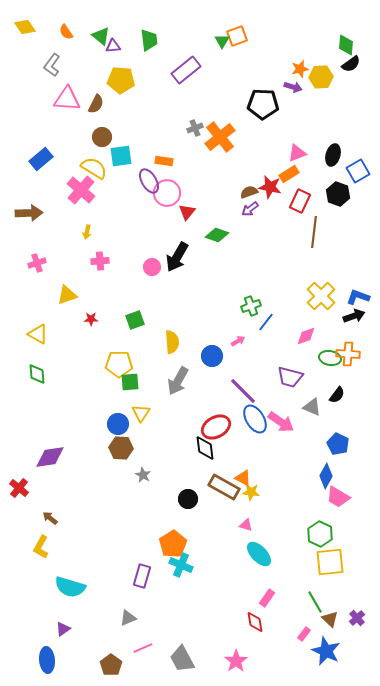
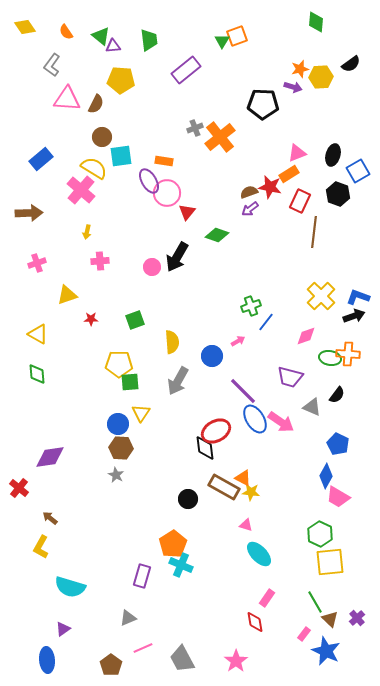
green diamond at (346, 45): moved 30 px left, 23 px up
red ellipse at (216, 427): moved 4 px down
gray star at (143, 475): moved 27 px left
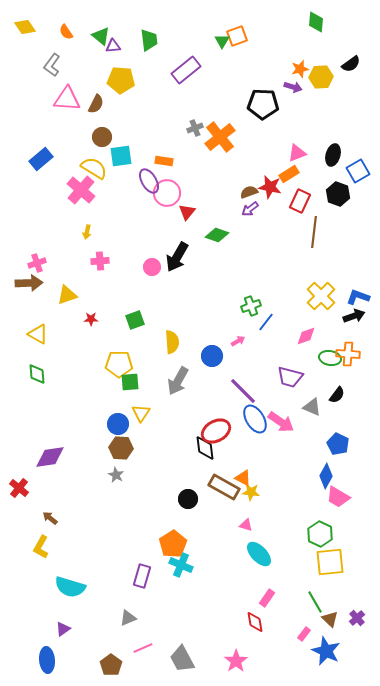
brown arrow at (29, 213): moved 70 px down
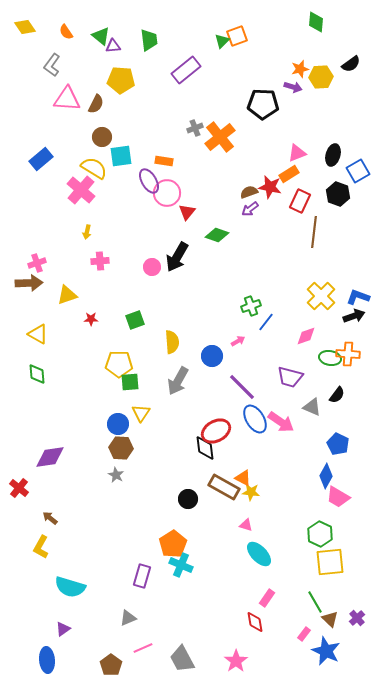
green triangle at (222, 41): rotated 14 degrees clockwise
purple line at (243, 391): moved 1 px left, 4 px up
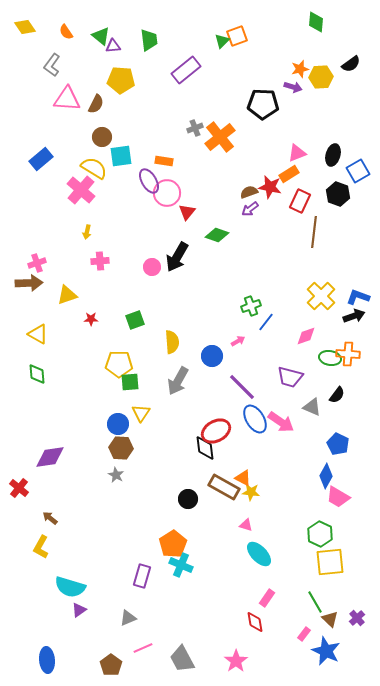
purple triangle at (63, 629): moved 16 px right, 19 px up
